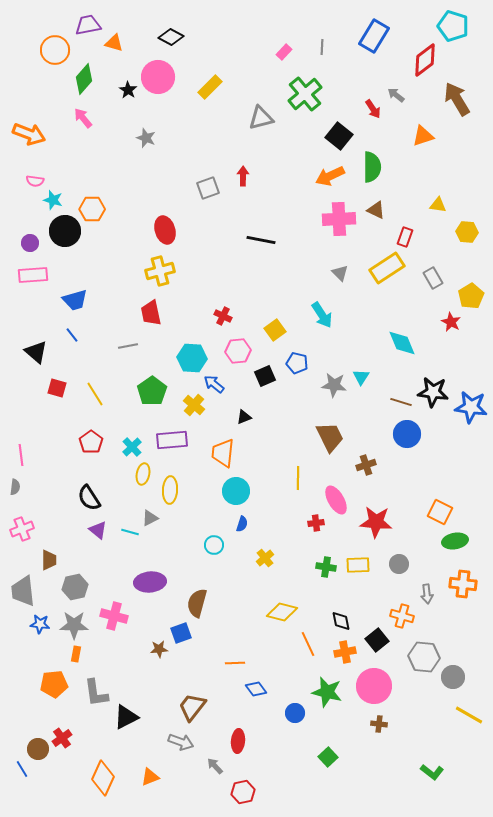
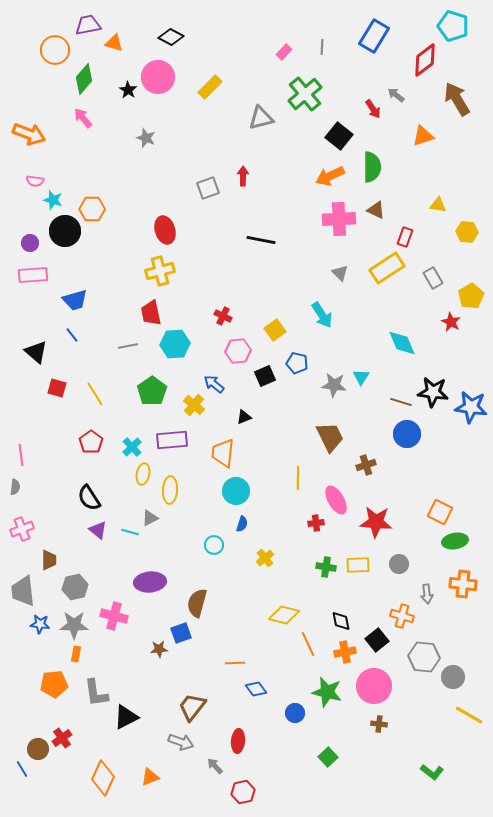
cyan hexagon at (192, 358): moved 17 px left, 14 px up; rotated 8 degrees counterclockwise
yellow diamond at (282, 612): moved 2 px right, 3 px down
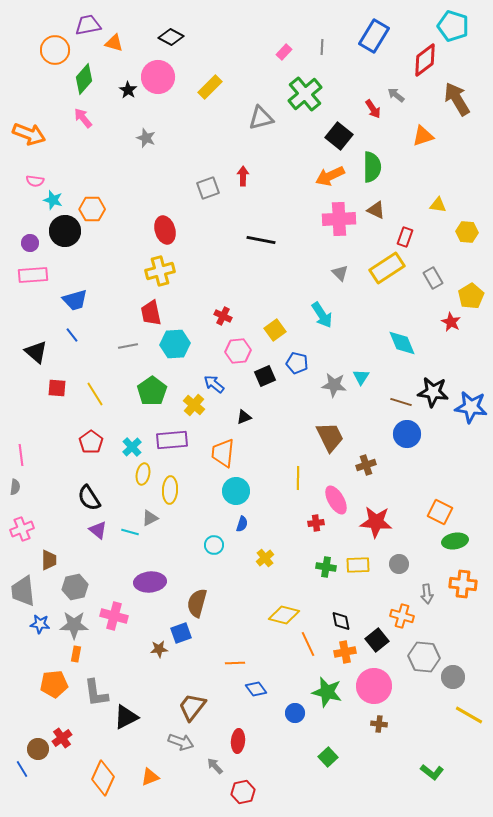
red square at (57, 388): rotated 12 degrees counterclockwise
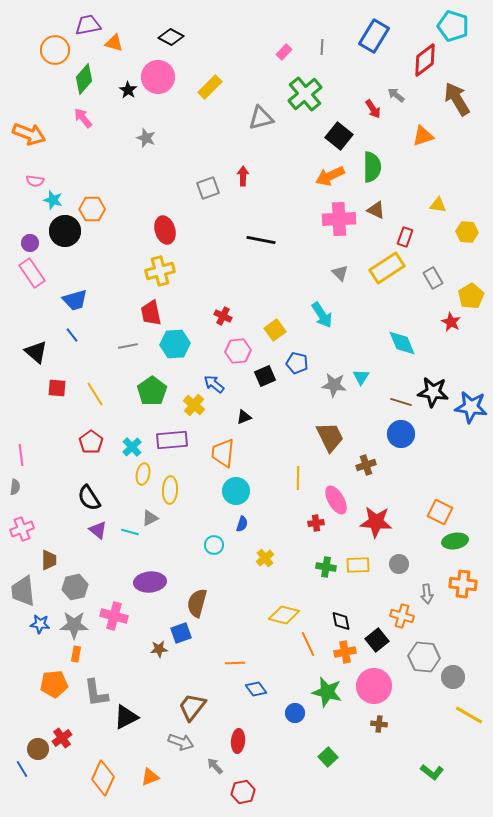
pink rectangle at (33, 275): moved 1 px left, 2 px up; rotated 60 degrees clockwise
blue circle at (407, 434): moved 6 px left
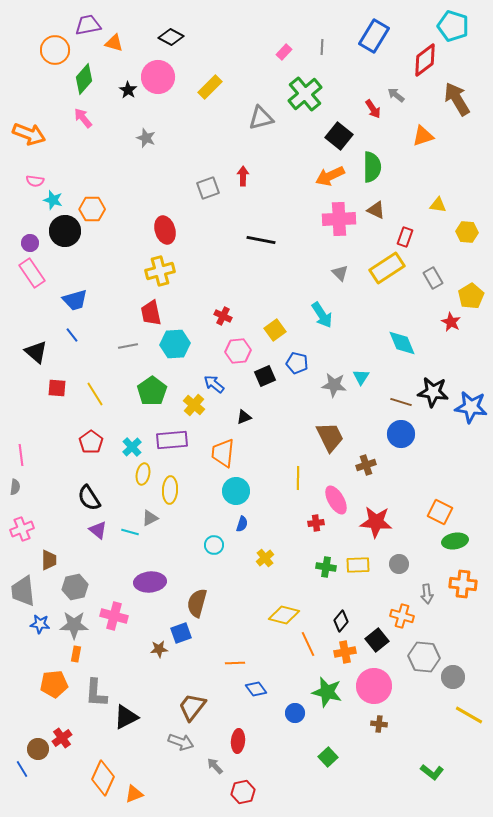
black diamond at (341, 621): rotated 50 degrees clockwise
gray L-shape at (96, 693): rotated 12 degrees clockwise
orange triangle at (150, 777): moved 16 px left, 17 px down
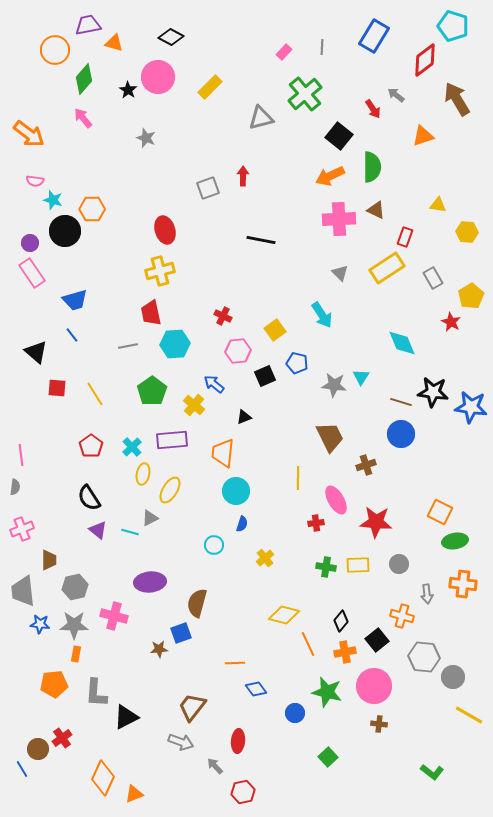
orange arrow at (29, 134): rotated 16 degrees clockwise
red pentagon at (91, 442): moved 4 px down
yellow ellipse at (170, 490): rotated 28 degrees clockwise
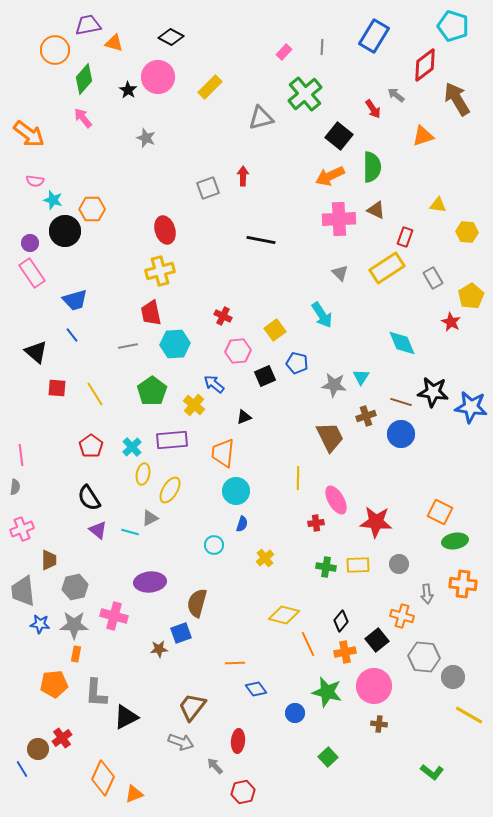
red diamond at (425, 60): moved 5 px down
brown cross at (366, 465): moved 49 px up
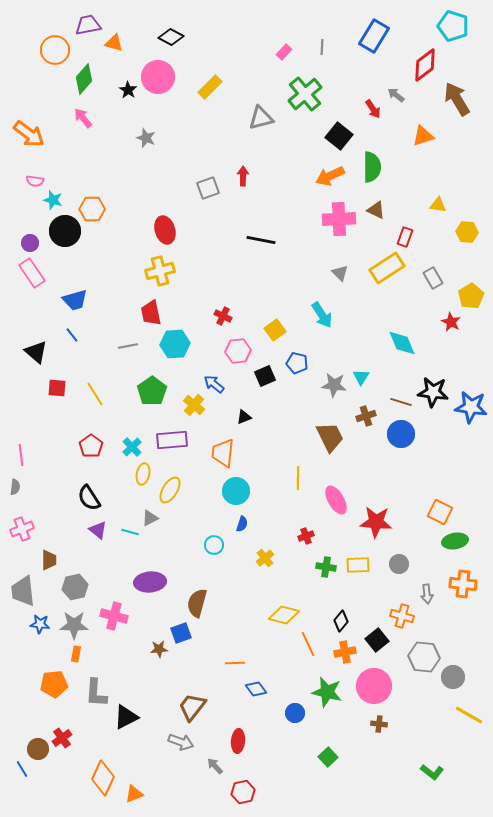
red cross at (316, 523): moved 10 px left, 13 px down; rotated 14 degrees counterclockwise
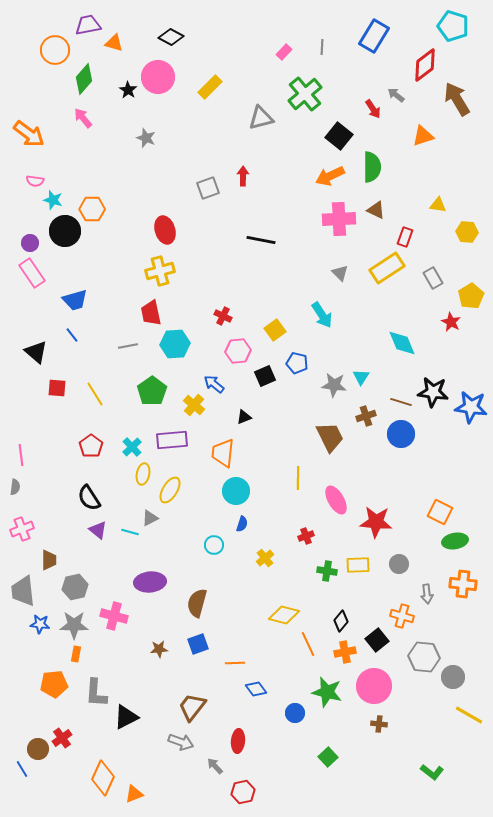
green cross at (326, 567): moved 1 px right, 4 px down
blue square at (181, 633): moved 17 px right, 11 px down
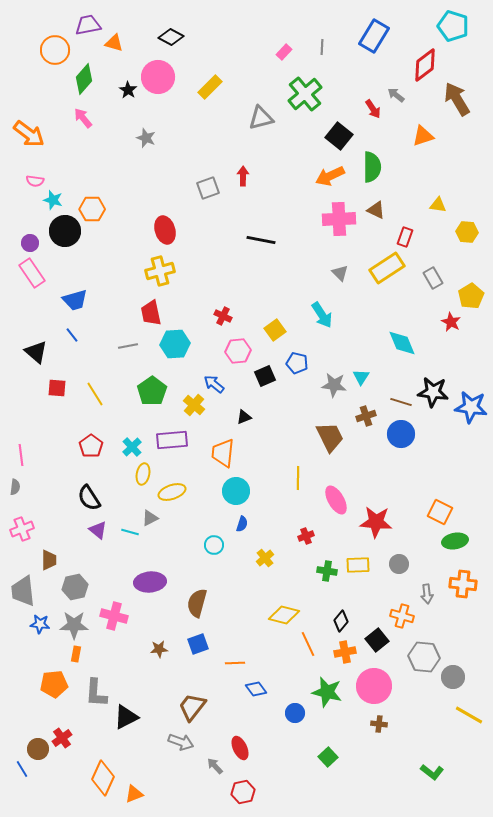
yellow ellipse at (170, 490): moved 2 px right, 2 px down; rotated 40 degrees clockwise
red ellipse at (238, 741): moved 2 px right, 7 px down; rotated 30 degrees counterclockwise
